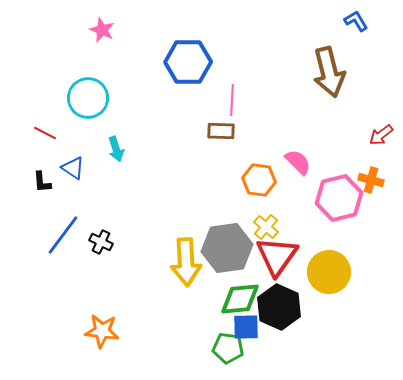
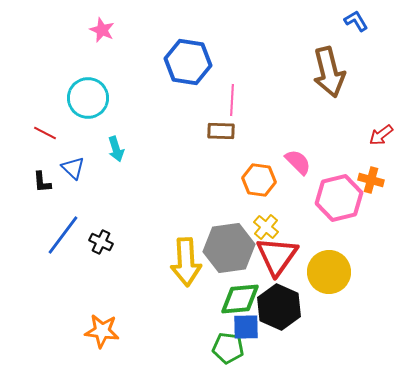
blue hexagon: rotated 9 degrees clockwise
blue triangle: rotated 10 degrees clockwise
gray hexagon: moved 2 px right
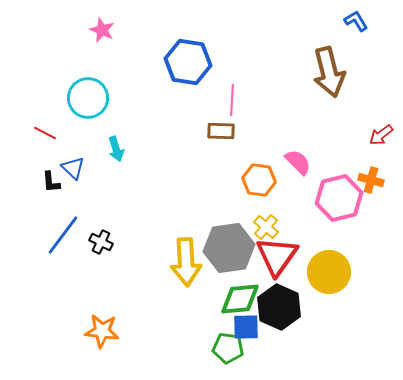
black L-shape: moved 9 px right
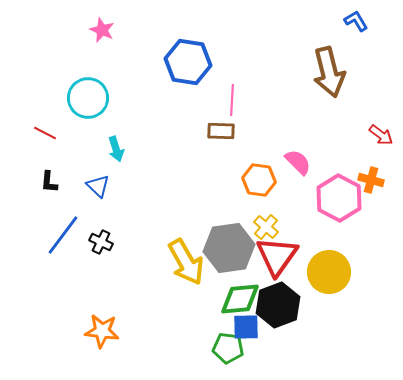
red arrow: rotated 105 degrees counterclockwise
blue triangle: moved 25 px right, 18 px down
black L-shape: moved 2 px left; rotated 10 degrees clockwise
pink hexagon: rotated 18 degrees counterclockwise
yellow arrow: rotated 27 degrees counterclockwise
black hexagon: moved 1 px left, 2 px up; rotated 15 degrees clockwise
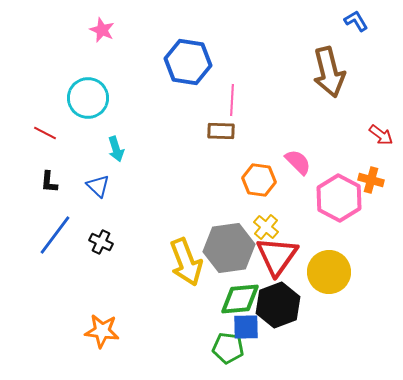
blue line: moved 8 px left
yellow arrow: rotated 9 degrees clockwise
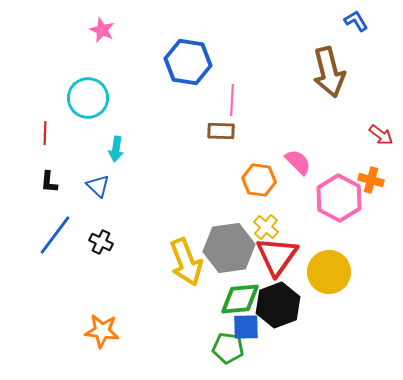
red line: rotated 65 degrees clockwise
cyan arrow: rotated 25 degrees clockwise
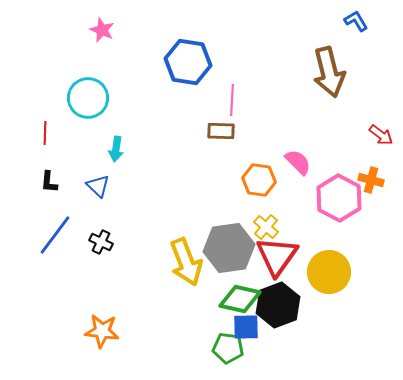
green diamond: rotated 18 degrees clockwise
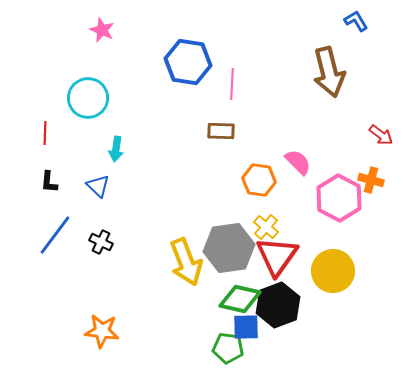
pink line: moved 16 px up
yellow circle: moved 4 px right, 1 px up
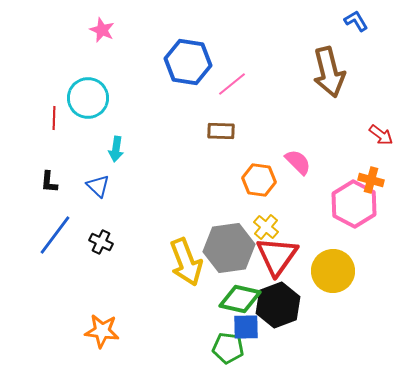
pink line: rotated 48 degrees clockwise
red line: moved 9 px right, 15 px up
pink hexagon: moved 15 px right, 6 px down
